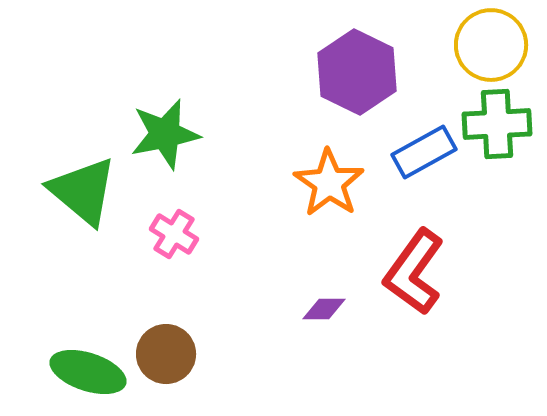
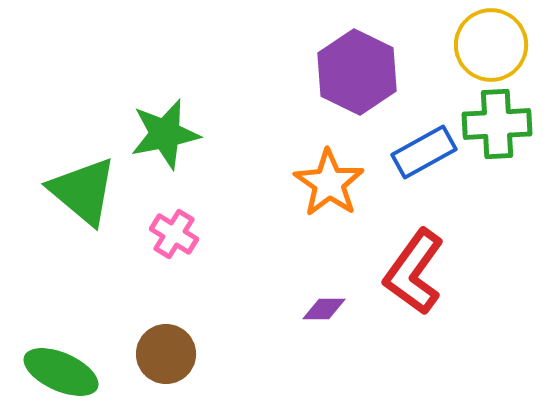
green ellipse: moved 27 px left; rotated 6 degrees clockwise
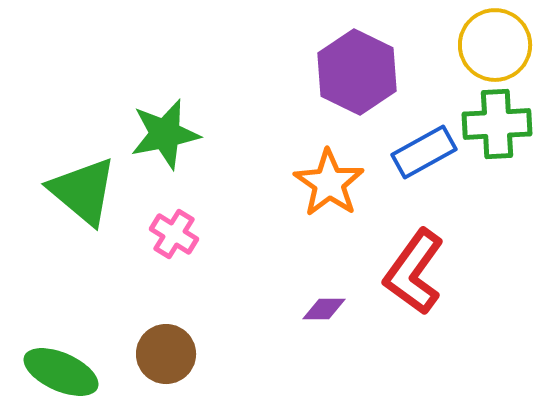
yellow circle: moved 4 px right
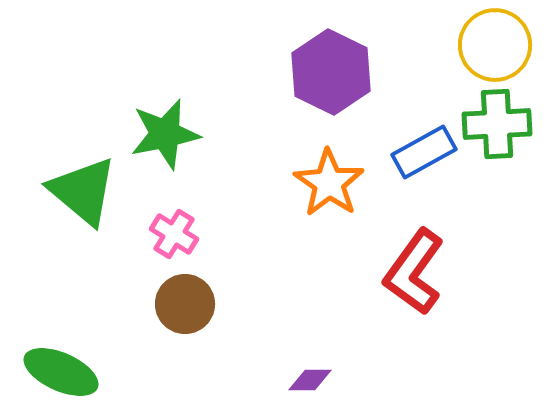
purple hexagon: moved 26 px left
purple diamond: moved 14 px left, 71 px down
brown circle: moved 19 px right, 50 px up
